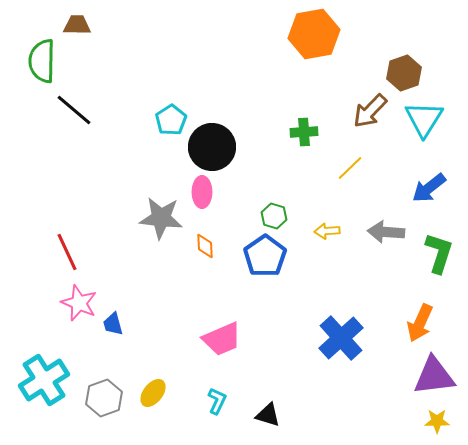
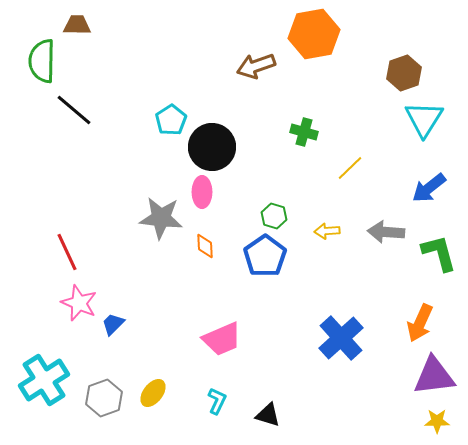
brown arrow: moved 114 px left, 45 px up; rotated 27 degrees clockwise
green cross: rotated 20 degrees clockwise
green L-shape: rotated 33 degrees counterclockwise
blue trapezoid: rotated 60 degrees clockwise
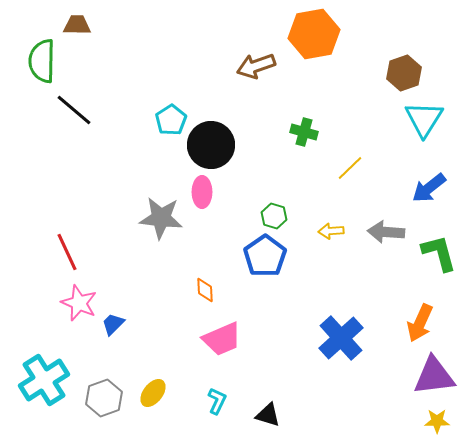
black circle: moved 1 px left, 2 px up
yellow arrow: moved 4 px right
orange diamond: moved 44 px down
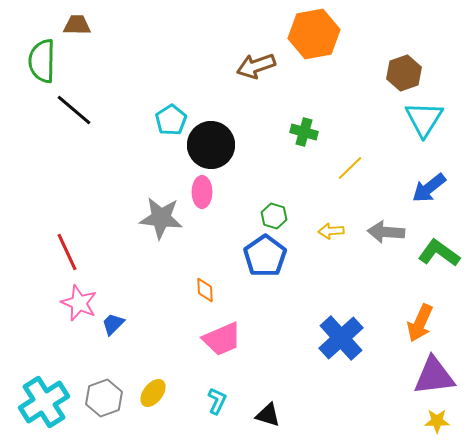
green L-shape: rotated 39 degrees counterclockwise
cyan cross: moved 22 px down
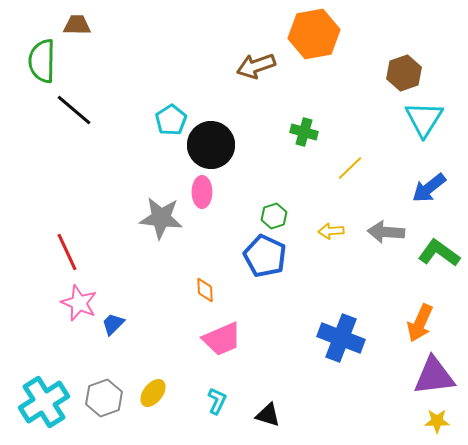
green hexagon: rotated 25 degrees clockwise
blue pentagon: rotated 12 degrees counterclockwise
blue cross: rotated 27 degrees counterclockwise
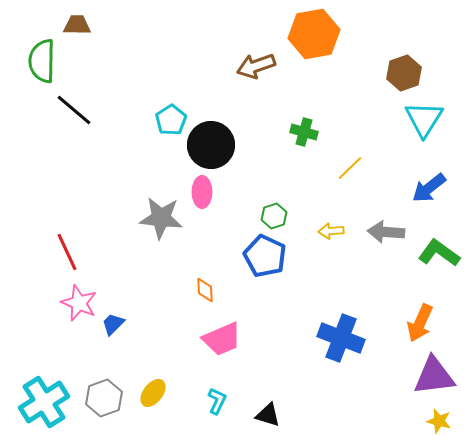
yellow star: moved 2 px right; rotated 15 degrees clockwise
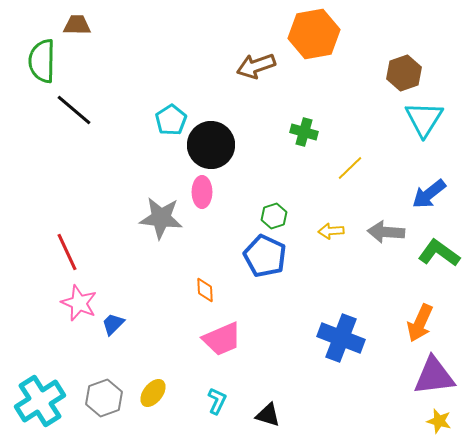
blue arrow: moved 6 px down
cyan cross: moved 4 px left, 1 px up
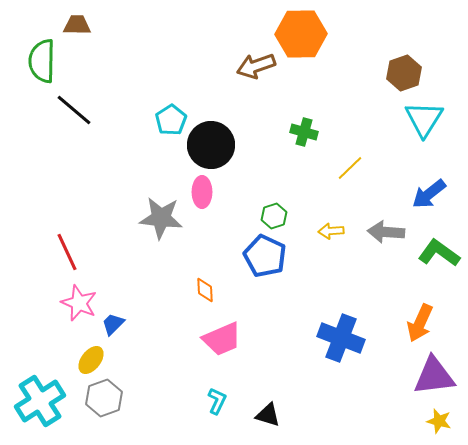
orange hexagon: moved 13 px left; rotated 9 degrees clockwise
yellow ellipse: moved 62 px left, 33 px up
